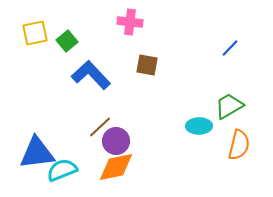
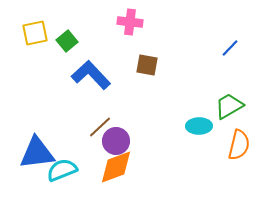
orange diamond: rotated 9 degrees counterclockwise
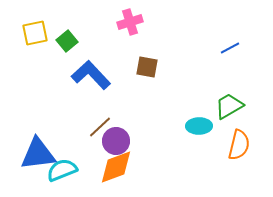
pink cross: rotated 25 degrees counterclockwise
blue line: rotated 18 degrees clockwise
brown square: moved 2 px down
blue triangle: moved 1 px right, 1 px down
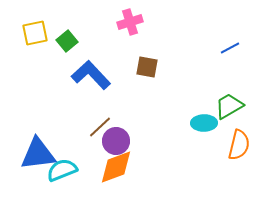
cyan ellipse: moved 5 px right, 3 px up
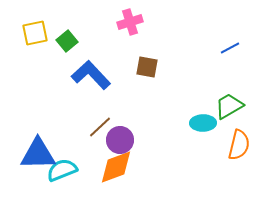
cyan ellipse: moved 1 px left
purple circle: moved 4 px right, 1 px up
blue triangle: rotated 6 degrees clockwise
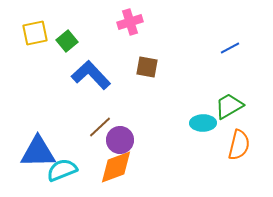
blue triangle: moved 2 px up
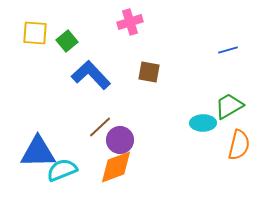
yellow square: rotated 16 degrees clockwise
blue line: moved 2 px left, 2 px down; rotated 12 degrees clockwise
brown square: moved 2 px right, 5 px down
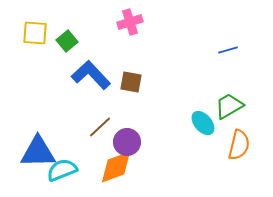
brown square: moved 18 px left, 10 px down
cyan ellipse: rotated 50 degrees clockwise
purple circle: moved 7 px right, 2 px down
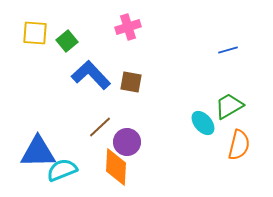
pink cross: moved 2 px left, 5 px down
orange diamond: rotated 66 degrees counterclockwise
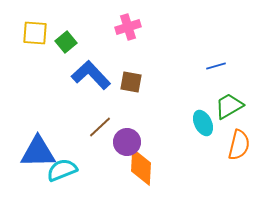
green square: moved 1 px left, 1 px down
blue line: moved 12 px left, 16 px down
cyan ellipse: rotated 15 degrees clockwise
orange diamond: moved 25 px right
